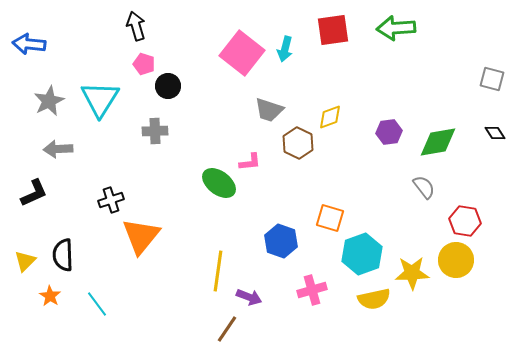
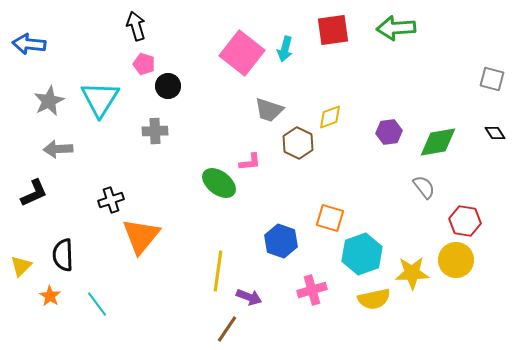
yellow triangle: moved 4 px left, 5 px down
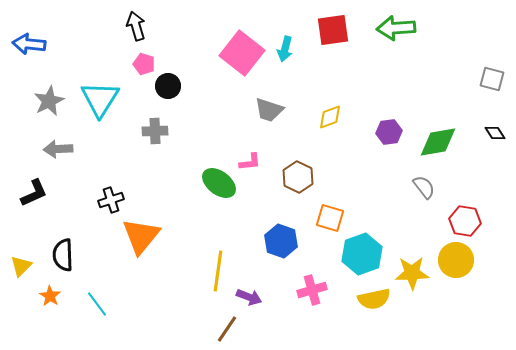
brown hexagon: moved 34 px down
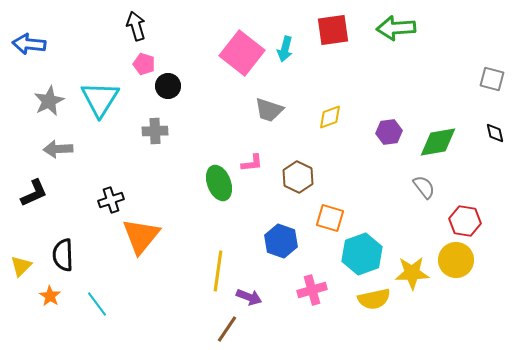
black diamond: rotated 20 degrees clockwise
pink L-shape: moved 2 px right, 1 px down
green ellipse: rotated 32 degrees clockwise
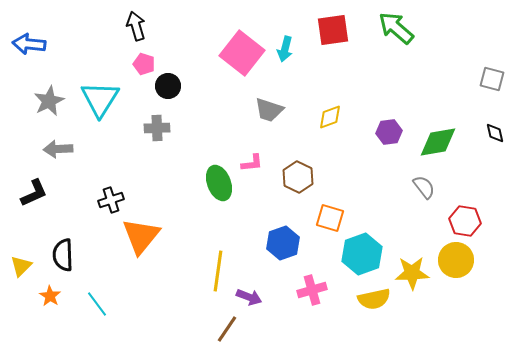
green arrow: rotated 45 degrees clockwise
gray cross: moved 2 px right, 3 px up
blue hexagon: moved 2 px right, 2 px down; rotated 20 degrees clockwise
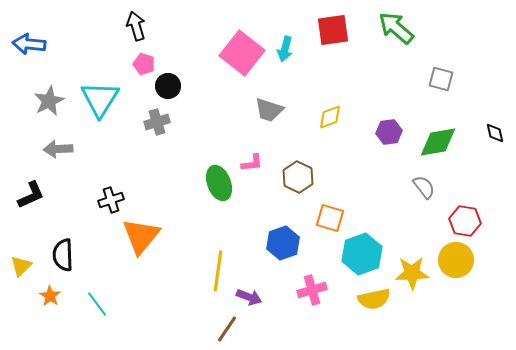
gray square: moved 51 px left
gray cross: moved 6 px up; rotated 15 degrees counterclockwise
black L-shape: moved 3 px left, 2 px down
